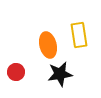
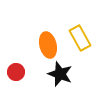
yellow rectangle: moved 1 px right, 3 px down; rotated 20 degrees counterclockwise
black star: rotated 30 degrees clockwise
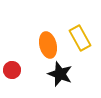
red circle: moved 4 px left, 2 px up
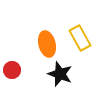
orange ellipse: moved 1 px left, 1 px up
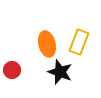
yellow rectangle: moved 1 px left, 4 px down; rotated 50 degrees clockwise
black star: moved 2 px up
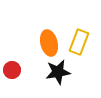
orange ellipse: moved 2 px right, 1 px up
black star: moved 2 px left; rotated 30 degrees counterclockwise
